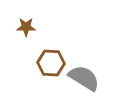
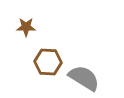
brown hexagon: moved 3 px left, 1 px up
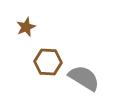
brown star: rotated 24 degrees counterclockwise
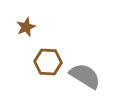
gray semicircle: moved 1 px right, 2 px up
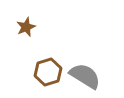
brown hexagon: moved 10 px down; rotated 20 degrees counterclockwise
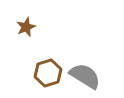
brown hexagon: moved 1 px down
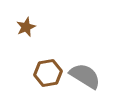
brown hexagon: rotated 8 degrees clockwise
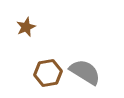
gray semicircle: moved 4 px up
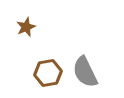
gray semicircle: rotated 148 degrees counterclockwise
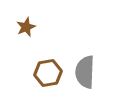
gray semicircle: rotated 28 degrees clockwise
